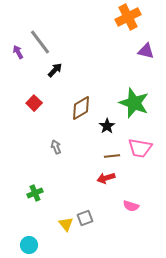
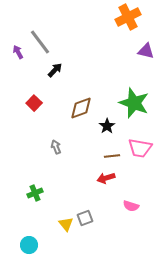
brown diamond: rotated 10 degrees clockwise
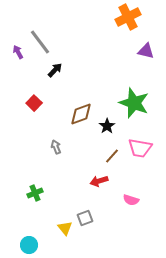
brown diamond: moved 6 px down
brown line: rotated 42 degrees counterclockwise
red arrow: moved 7 px left, 3 px down
pink semicircle: moved 6 px up
yellow triangle: moved 1 px left, 4 px down
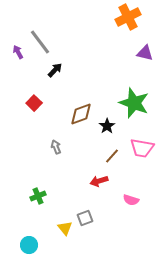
purple triangle: moved 1 px left, 2 px down
pink trapezoid: moved 2 px right
green cross: moved 3 px right, 3 px down
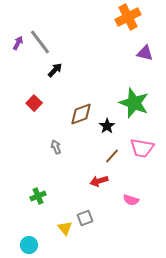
purple arrow: moved 9 px up; rotated 56 degrees clockwise
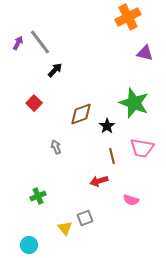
brown line: rotated 56 degrees counterclockwise
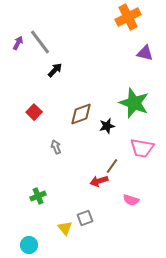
red square: moved 9 px down
black star: rotated 21 degrees clockwise
brown line: moved 10 px down; rotated 49 degrees clockwise
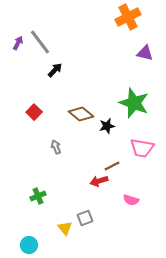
brown diamond: rotated 60 degrees clockwise
brown line: rotated 28 degrees clockwise
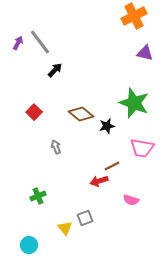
orange cross: moved 6 px right, 1 px up
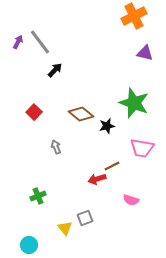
purple arrow: moved 1 px up
red arrow: moved 2 px left, 2 px up
